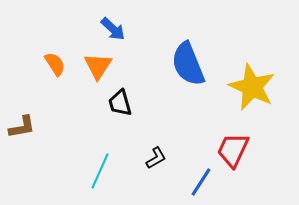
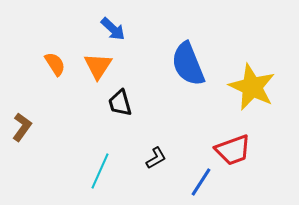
brown L-shape: rotated 44 degrees counterclockwise
red trapezoid: rotated 135 degrees counterclockwise
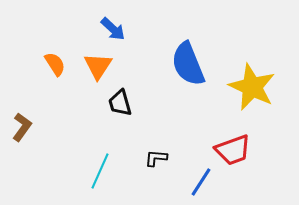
black L-shape: rotated 145 degrees counterclockwise
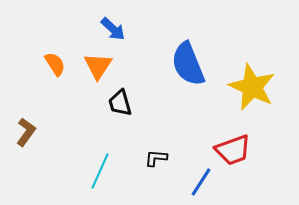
brown L-shape: moved 4 px right, 5 px down
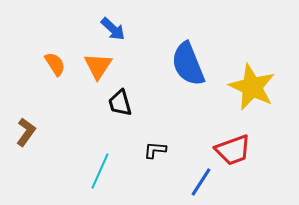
black L-shape: moved 1 px left, 8 px up
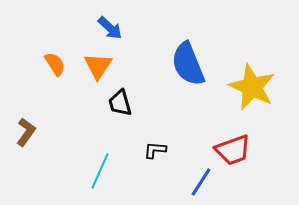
blue arrow: moved 3 px left, 1 px up
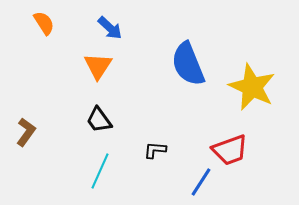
orange semicircle: moved 11 px left, 41 px up
black trapezoid: moved 21 px left, 17 px down; rotated 20 degrees counterclockwise
red trapezoid: moved 3 px left
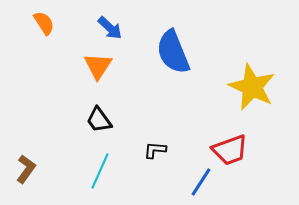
blue semicircle: moved 15 px left, 12 px up
brown L-shape: moved 37 px down
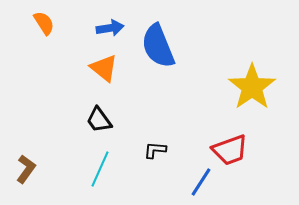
blue arrow: rotated 52 degrees counterclockwise
blue semicircle: moved 15 px left, 6 px up
orange triangle: moved 6 px right, 2 px down; rotated 24 degrees counterclockwise
yellow star: rotated 12 degrees clockwise
cyan line: moved 2 px up
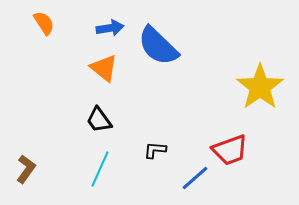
blue semicircle: rotated 24 degrees counterclockwise
yellow star: moved 8 px right
blue line: moved 6 px left, 4 px up; rotated 16 degrees clockwise
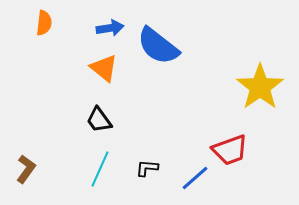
orange semicircle: rotated 40 degrees clockwise
blue semicircle: rotated 6 degrees counterclockwise
black L-shape: moved 8 px left, 18 px down
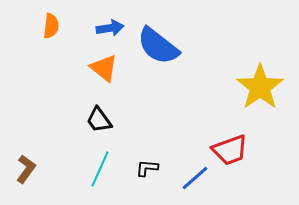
orange semicircle: moved 7 px right, 3 px down
